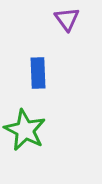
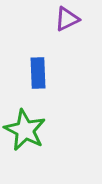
purple triangle: rotated 40 degrees clockwise
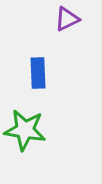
green star: rotated 18 degrees counterclockwise
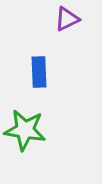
blue rectangle: moved 1 px right, 1 px up
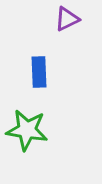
green star: moved 2 px right
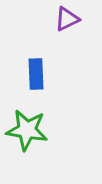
blue rectangle: moved 3 px left, 2 px down
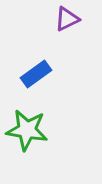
blue rectangle: rotated 56 degrees clockwise
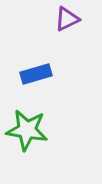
blue rectangle: rotated 20 degrees clockwise
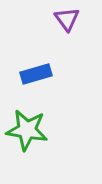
purple triangle: rotated 40 degrees counterclockwise
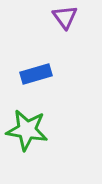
purple triangle: moved 2 px left, 2 px up
